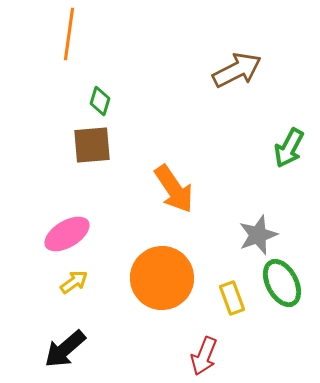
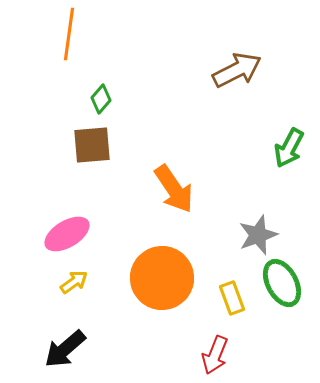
green diamond: moved 1 px right, 2 px up; rotated 24 degrees clockwise
red arrow: moved 11 px right, 1 px up
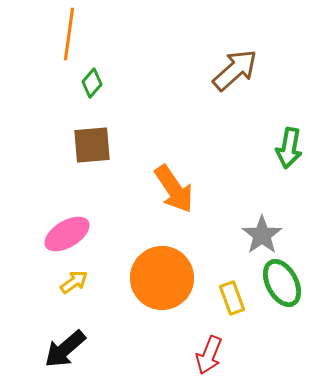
brown arrow: moved 2 px left; rotated 15 degrees counterclockwise
green diamond: moved 9 px left, 16 px up
green arrow: rotated 18 degrees counterclockwise
gray star: moved 4 px right; rotated 15 degrees counterclockwise
red arrow: moved 6 px left
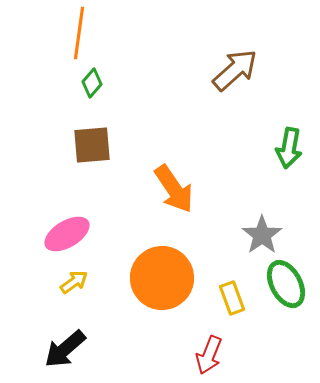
orange line: moved 10 px right, 1 px up
green ellipse: moved 4 px right, 1 px down
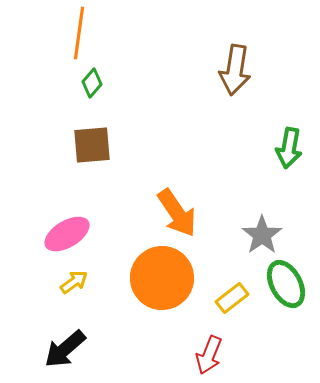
brown arrow: rotated 141 degrees clockwise
orange arrow: moved 3 px right, 24 px down
yellow rectangle: rotated 72 degrees clockwise
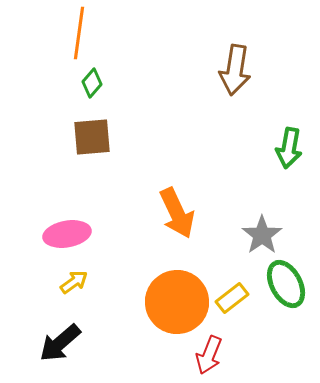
brown square: moved 8 px up
orange arrow: rotated 9 degrees clockwise
pink ellipse: rotated 21 degrees clockwise
orange circle: moved 15 px right, 24 px down
black arrow: moved 5 px left, 6 px up
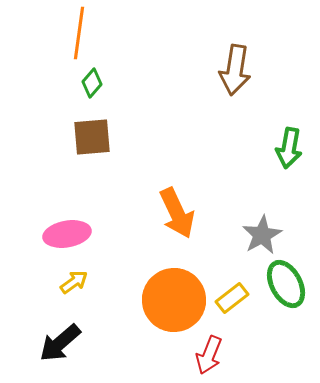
gray star: rotated 6 degrees clockwise
orange circle: moved 3 px left, 2 px up
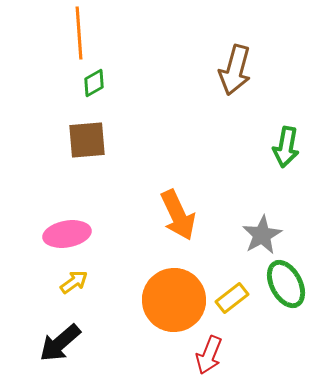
orange line: rotated 12 degrees counterclockwise
brown arrow: rotated 6 degrees clockwise
green diamond: moved 2 px right; rotated 20 degrees clockwise
brown square: moved 5 px left, 3 px down
green arrow: moved 3 px left, 1 px up
orange arrow: moved 1 px right, 2 px down
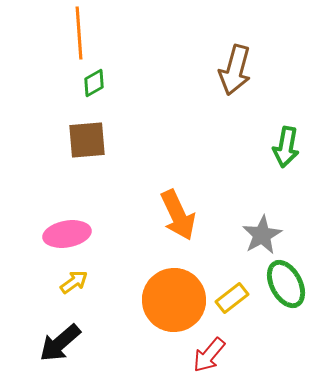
red arrow: rotated 18 degrees clockwise
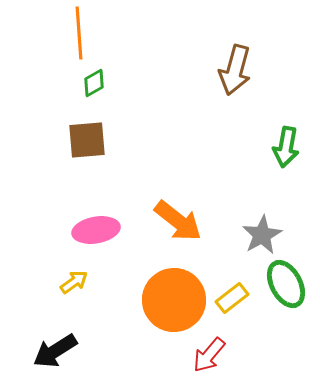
orange arrow: moved 6 px down; rotated 27 degrees counterclockwise
pink ellipse: moved 29 px right, 4 px up
black arrow: moved 5 px left, 8 px down; rotated 9 degrees clockwise
